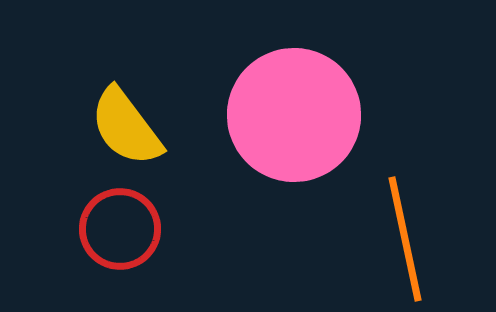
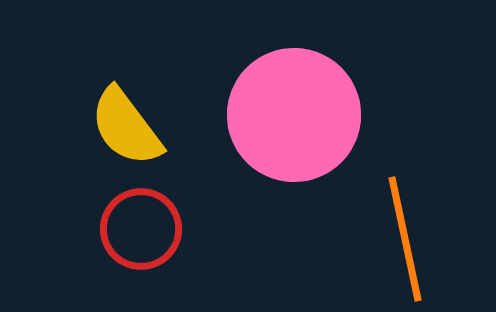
red circle: moved 21 px right
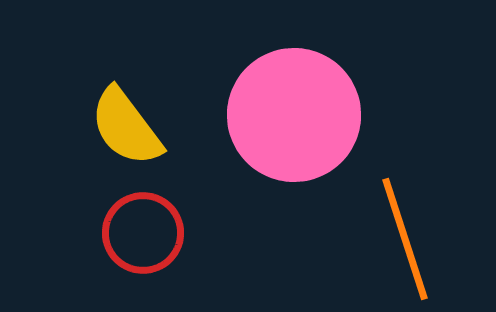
red circle: moved 2 px right, 4 px down
orange line: rotated 6 degrees counterclockwise
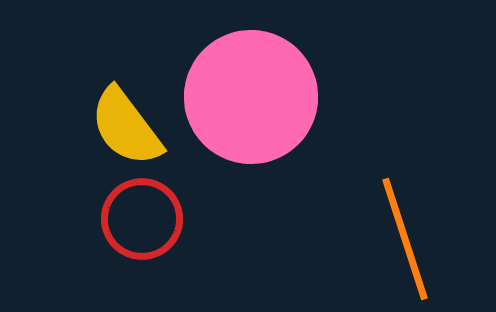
pink circle: moved 43 px left, 18 px up
red circle: moved 1 px left, 14 px up
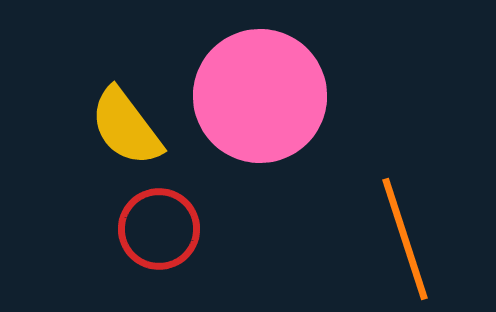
pink circle: moved 9 px right, 1 px up
red circle: moved 17 px right, 10 px down
